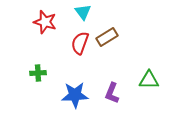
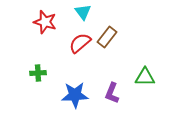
brown rectangle: rotated 20 degrees counterclockwise
red semicircle: rotated 30 degrees clockwise
green triangle: moved 4 px left, 3 px up
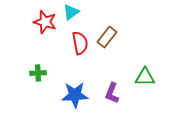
cyan triangle: moved 12 px left; rotated 30 degrees clockwise
red semicircle: rotated 120 degrees clockwise
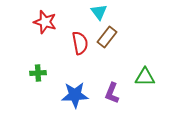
cyan triangle: moved 28 px right; rotated 30 degrees counterclockwise
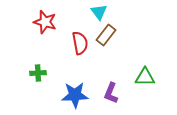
brown rectangle: moved 1 px left, 2 px up
purple L-shape: moved 1 px left
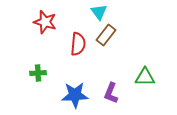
red semicircle: moved 2 px left, 1 px down; rotated 15 degrees clockwise
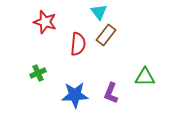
green cross: rotated 21 degrees counterclockwise
